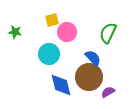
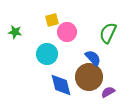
cyan circle: moved 2 px left
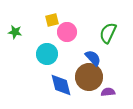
purple semicircle: rotated 24 degrees clockwise
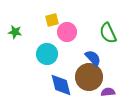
green semicircle: rotated 50 degrees counterclockwise
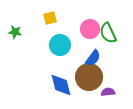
yellow square: moved 2 px left, 2 px up
pink circle: moved 23 px right, 3 px up
cyan circle: moved 13 px right, 9 px up
blue semicircle: rotated 78 degrees clockwise
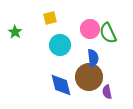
green star: rotated 24 degrees clockwise
blue semicircle: rotated 42 degrees counterclockwise
purple semicircle: moved 1 px left; rotated 96 degrees counterclockwise
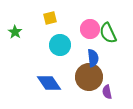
blue diamond: moved 12 px left, 2 px up; rotated 20 degrees counterclockwise
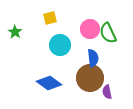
brown circle: moved 1 px right, 1 px down
blue diamond: rotated 20 degrees counterclockwise
